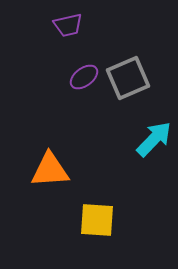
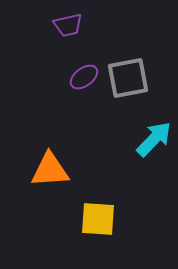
gray square: rotated 12 degrees clockwise
yellow square: moved 1 px right, 1 px up
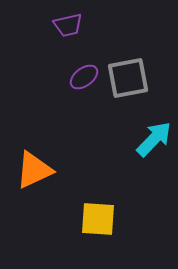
orange triangle: moved 16 px left; rotated 21 degrees counterclockwise
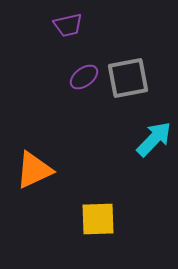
yellow square: rotated 6 degrees counterclockwise
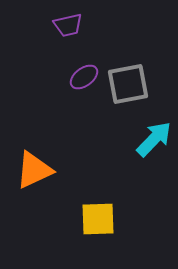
gray square: moved 6 px down
